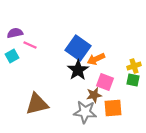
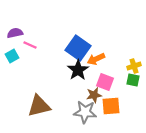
brown triangle: moved 2 px right, 2 px down
orange square: moved 2 px left, 2 px up
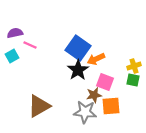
brown triangle: rotated 15 degrees counterclockwise
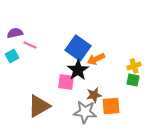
pink square: moved 39 px left; rotated 12 degrees counterclockwise
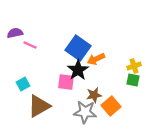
cyan square: moved 11 px right, 28 px down
orange square: rotated 36 degrees counterclockwise
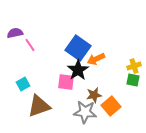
pink line: rotated 32 degrees clockwise
brown triangle: rotated 10 degrees clockwise
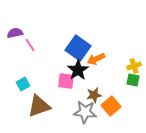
pink square: moved 1 px up
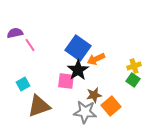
green square: rotated 24 degrees clockwise
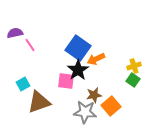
brown triangle: moved 4 px up
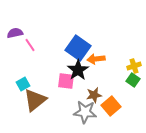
orange arrow: rotated 18 degrees clockwise
brown triangle: moved 4 px left, 2 px up; rotated 20 degrees counterclockwise
